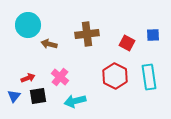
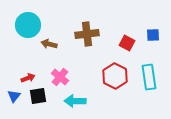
cyan arrow: rotated 15 degrees clockwise
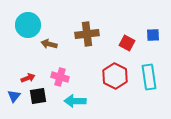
pink cross: rotated 24 degrees counterclockwise
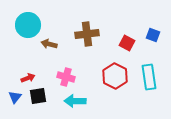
blue square: rotated 24 degrees clockwise
pink cross: moved 6 px right
blue triangle: moved 1 px right, 1 px down
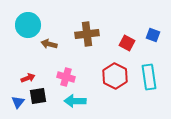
blue triangle: moved 3 px right, 5 px down
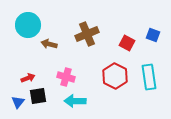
brown cross: rotated 15 degrees counterclockwise
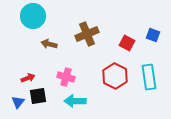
cyan circle: moved 5 px right, 9 px up
